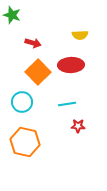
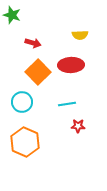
orange hexagon: rotated 12 degrees clockwise
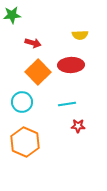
green star: rotated 24 degrees counterclockwise
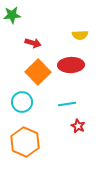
red star: rotated 24 degrees clockwise
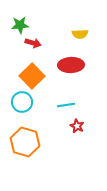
green star: moved 8 px right, 10 px down
yellow semicircle: moved 1 px up
orange square: moved 6 px left, 4 px down
cyan line: moved 1 px left, 1 px down
red star: moved 1 px left
orange hexagon: rotated 8 degrees counterclockwise
